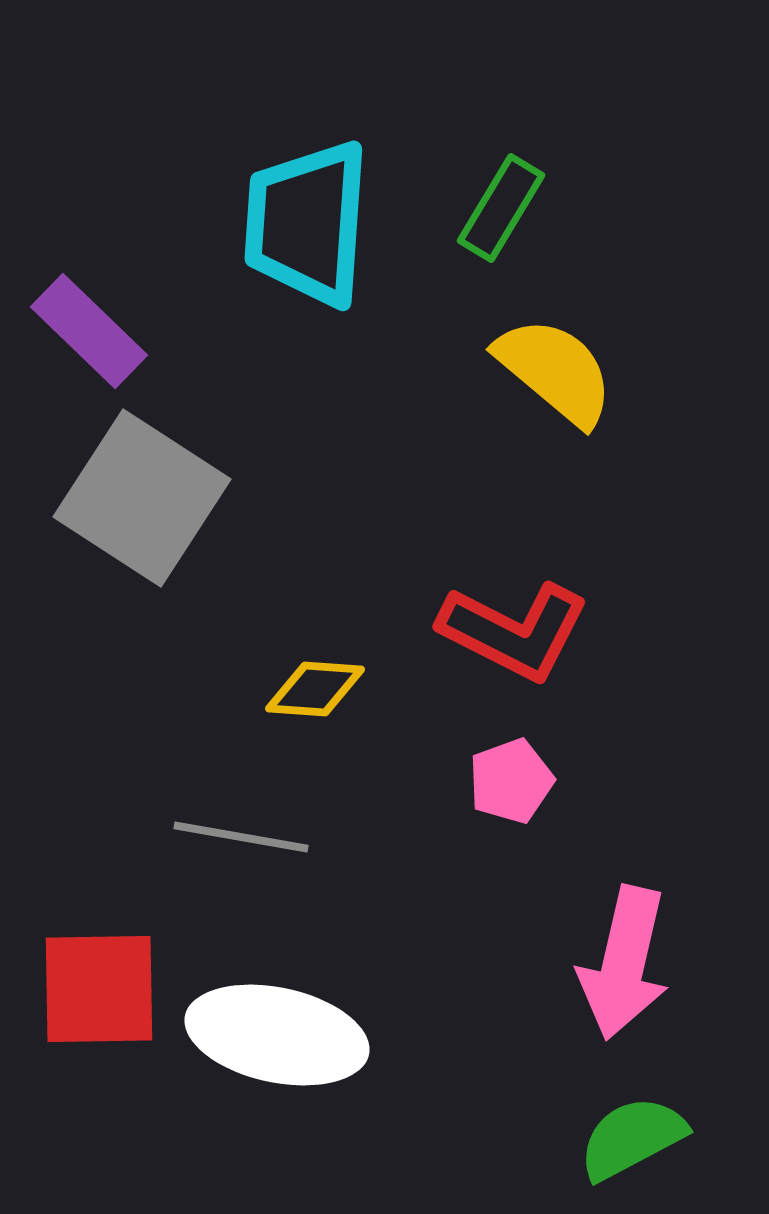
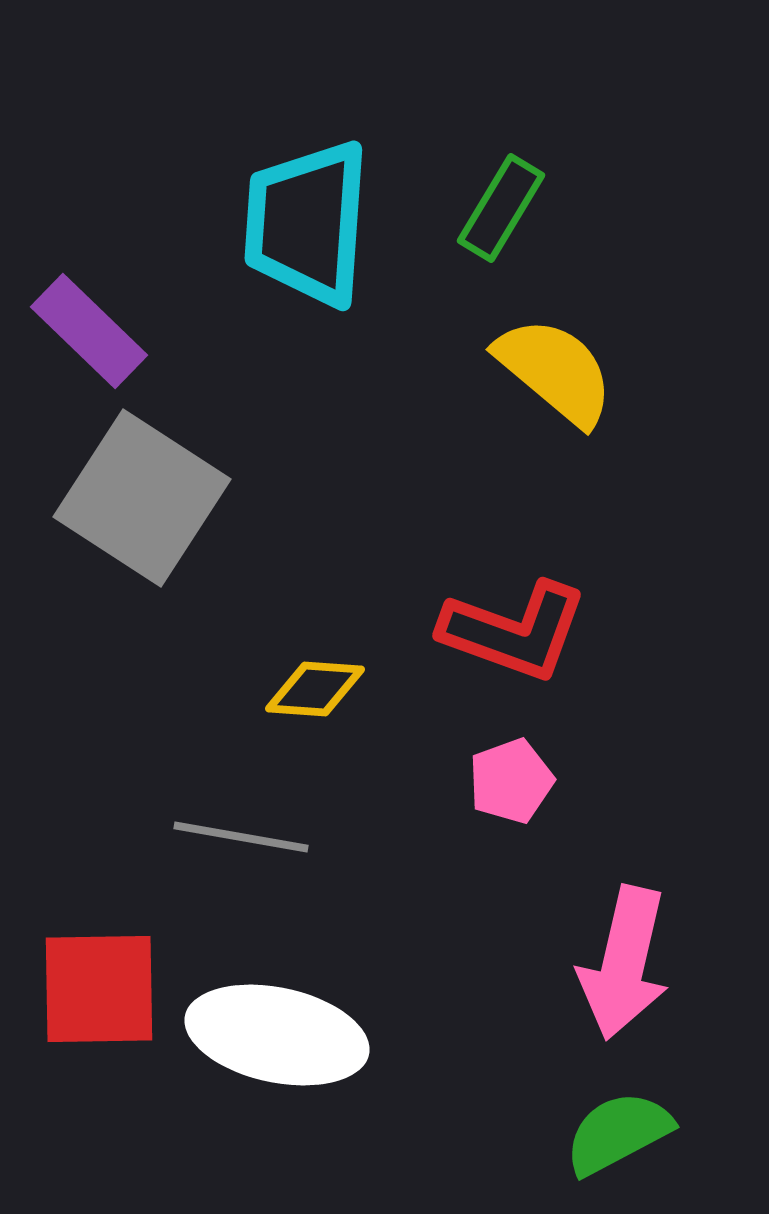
red L-shape: rotated 7 degrees counterclockwise
green semicircle: moved 14 px left, 5 px up
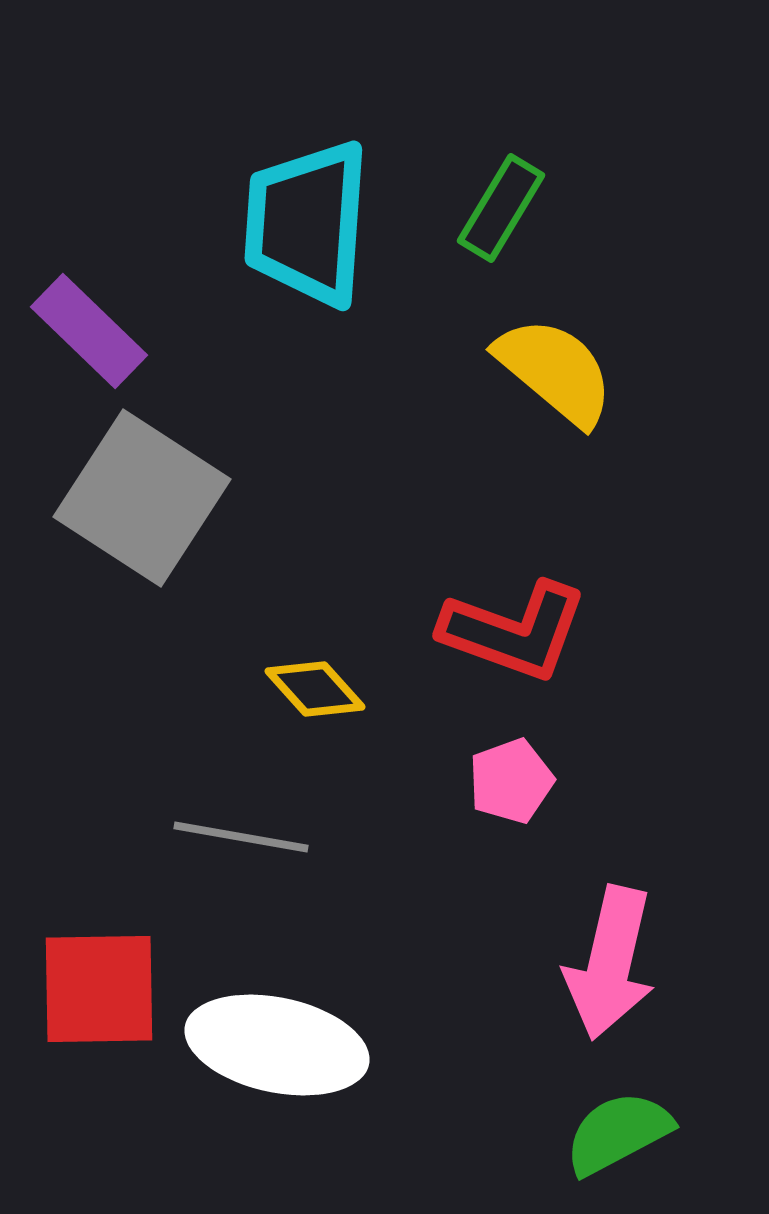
yellow diamond: rotated 44 degrees clockwise
pink arrow: moved 14 px left
white ellipse: moved 10 px down
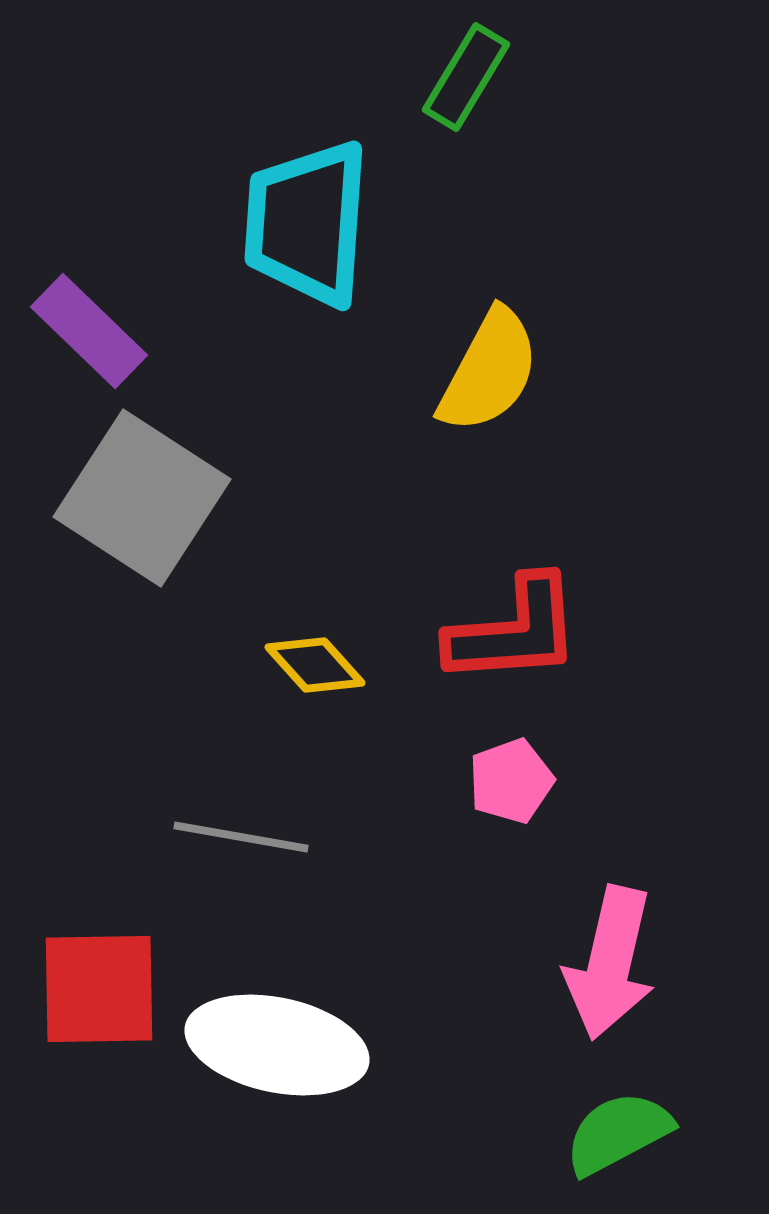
green rectangle: moved 35 px left, 131 px up
yellow semicircle: moved 66 px left; rotated 78 degrees clockwise
red L-shape: rotated 24 degrees counterclockwise
yellow diamond: moved 24 px up
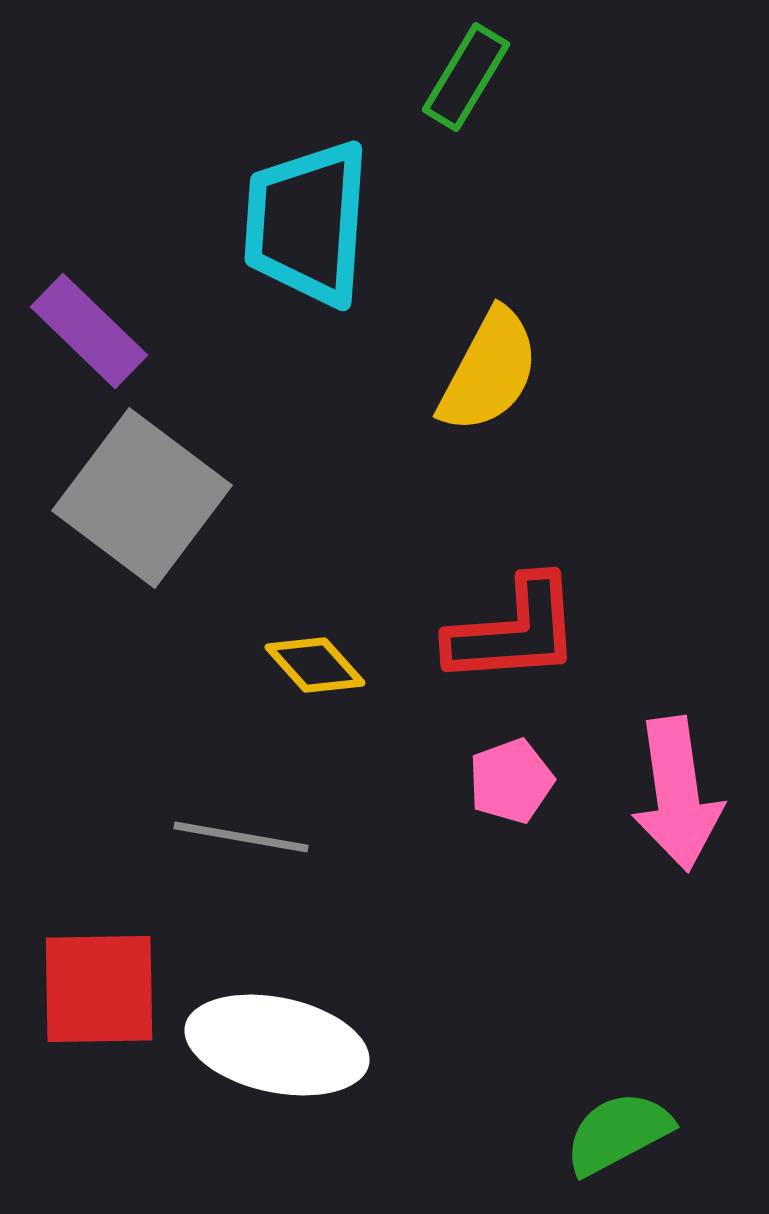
gray square: rotated 4 degrees clockwise
pink arrow: moved 67 px right, 169 px up; rotated 21 degrees counterclockwise
